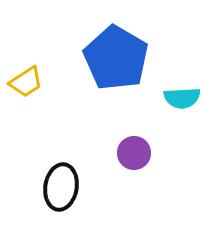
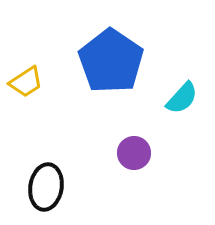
blue pentagon: moved 5 px left, 3 px down; rotated 4 degrees clockwise
cyan semicircle: rotated 45 degrees counterclockwise
black ellipse: moved 15 px left
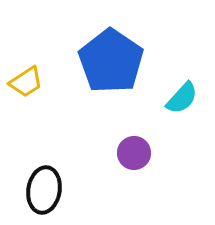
black ellipse: moved 2 px left, 3 px down
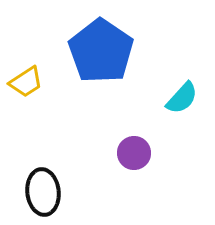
blue pentagon: moved 10 px left, 10 px up
black ellipse: moved 1 px left, 2 px down; rotated 15 degrees counterclockwise
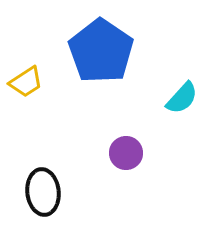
purple circle: moved 8 px left
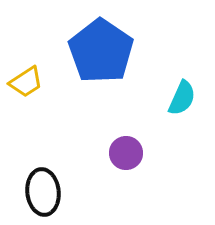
cyan semicircle: rotated 18 degrees counterclockwise
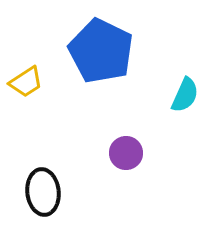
blue pentagon: rotated 8 degrees counterclockwise
cyan semicircle: moved 3 px right, 3 px up
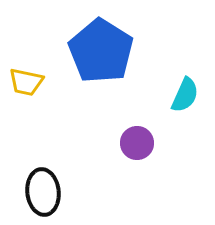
blue pentagon: rotated 6 degrees clockwise
yellow trapezoid: rotated 45 degrees clockwise
purple circle: moved 11 px right, 10 px up
